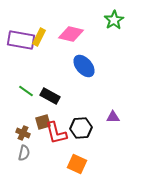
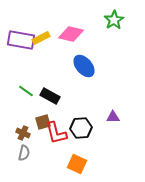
yellow rectangle: moved 2 px right, 1 px down; rotated 36 degrees clockwise
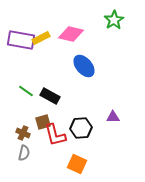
red L-shape: moved 1 px left, 2 px down
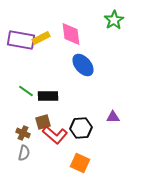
pink diamond: rotated 70 degrees clockwise
blue ellipse: moved 1 px left, 1 px up
black rectangle: moved 2 px left; rotated 30 degrees counterclockwise
red L-shape: rotated 35 degrees counterclockwise
orange square: moved 3 px right, 1 px up
